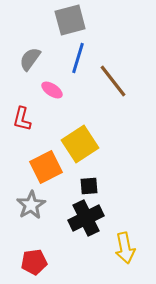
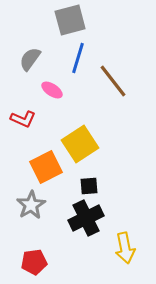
red L-shape: moved 1 px right; rotated 80 degrees counterclockwise
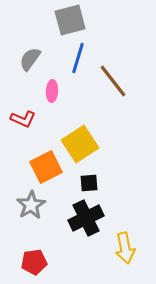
pink ellipse: moved 1 px down; rotated 60 degrees clockwise
black square: moved 3 px up
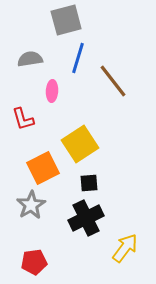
gray square: moved 4 px left
gray semicircle: rotated 45 degrees clockwise
red L-shape: rotated 50 degrees clockwise
orange square: moved 3 px left, 1 px down
yellow arrow: rotated 132 degrees counterclockwise
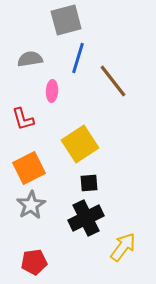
orange square: moved 14 px left
yellow arrow: moved 2 px left, 1 px up
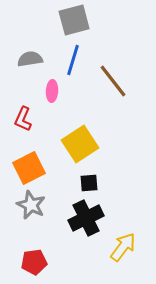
gray square: moved 8 px right
blue line: moved 5 px left, 2 px down
red L-shape: rotated 40 degrees clockwise
gray star: rotated 16 degrees counterclockwise
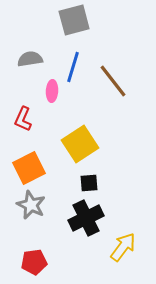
blue line: moved 7 px down
